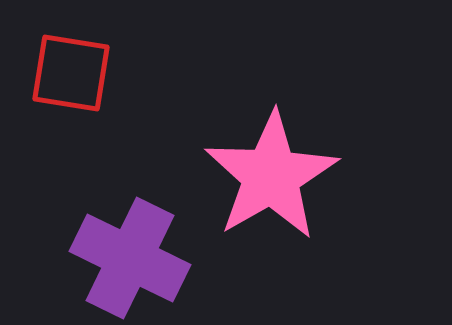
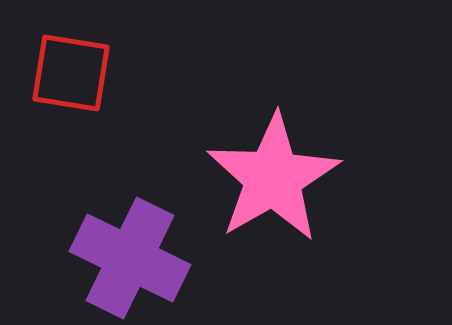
pink star: moved 2 px right, 2 px down
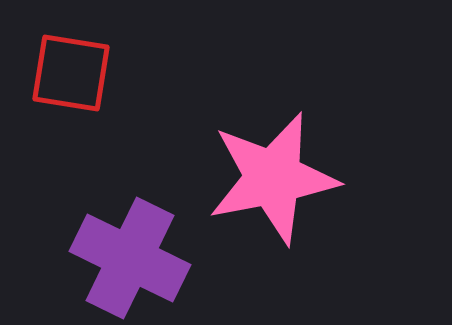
pink star: rotated 19 degrees clockwise
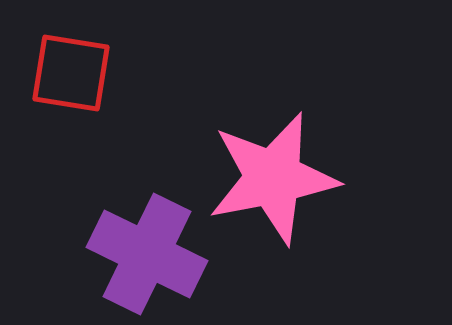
purple cross: moved 17 px right, 4 px up
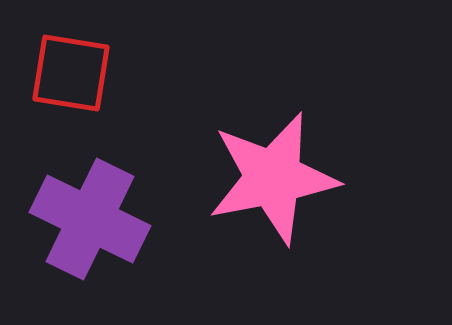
purple cross: moved 57 px left, 35 px up
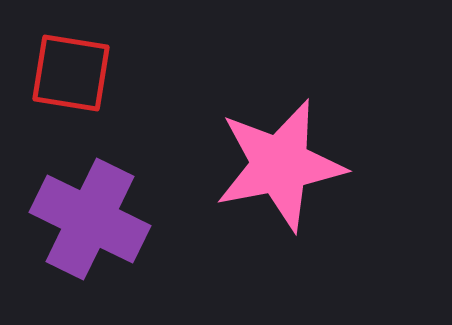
pink star: moved 7 px right, 13 px up
